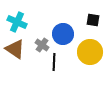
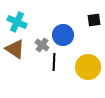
black square: moved 1 px right; rotated 16 degrees counterclockwise
blue circle: moved 1 px down
yellow circle: moved 2 px left, 15 px down
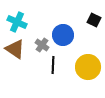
black square: rotated 32 degrees clockwise
black line: moved 1 px left, 3 px down
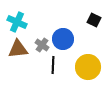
blue circle: moved 4 px down
brown triangle: moved 3 px right; rotated 40 degrees counterclockwise
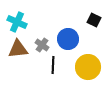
blue circle: moved 5 px right
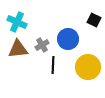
gray cross: rotated 24 degrees clockwise
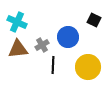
blue circle: moved 2 px up
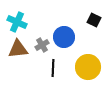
blue circle: moved 4 px left
black line: moved 3 px down
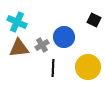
brown triangle: moved 1 px right, 1 px up
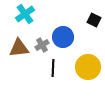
cyan cross: moved 8 px right, 8 px up; rotated 30 degrees clockwise
blue circle: moved 1 px left
